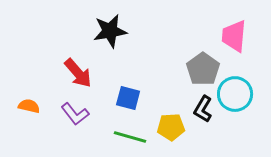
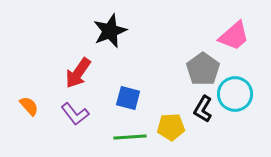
black star: rotated 12 degrees counterclockwise
pink trapezoid: rotated 136 degrees counterclockwise
red arrow: rotated 76 degrees clockwise
orange semicircle: rotated 35 degrees clockwise
green line: rotated 20 degrees counterclockwise
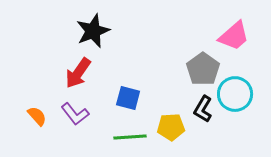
black star: moved 17 px left
orange semicircle: moved 8 px right, 10 px down
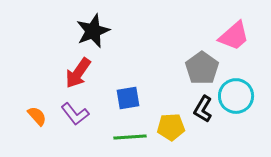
gray pentagon: moved 1 px left, 1 px up
cyan circle: moved 1 px right, 2 px down
blue square: rotated 25 degrees counterclockwise
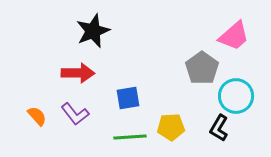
red arrow: rotated 124 degrees counterclockwise
black L-shape: moved 16 px right, 19 px down
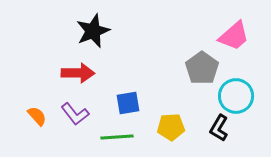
blue square: moved 5 px down
green line: moved 13 px left
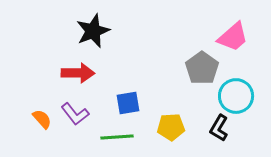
pink trapezoid: moved 1 px left, 1 px down
orange semicircle: moved 5 px right, 3 px down
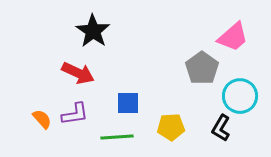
black star: rotated 16 degrees counterclockwise
red arrow: rotated 24 degrees clockwise
cyan circle: moved 4 px right
blue square: rotated 10 degrees clockwise
purple L-shape: rotated 60 degrees counterclockwise
black L-shape: moved 2 px right
